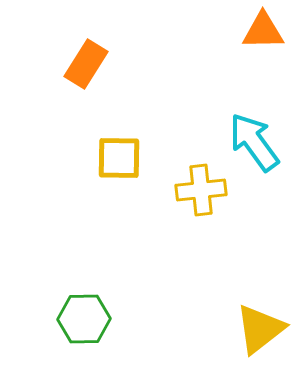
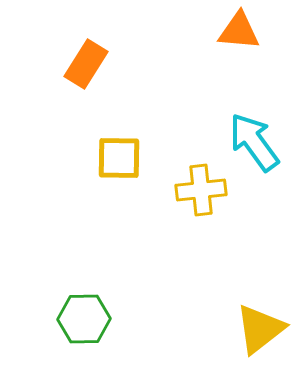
orange triangle: moved 24 px left; rotated 6 degrees clockwise
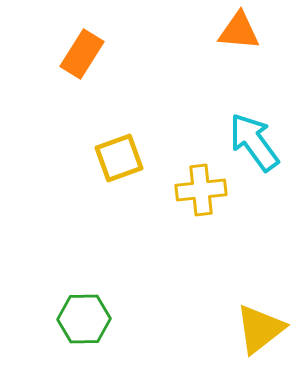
orange rectangle: moved 4 px left, 10 px up
yellow square: rotated 21 degrees counterclockwise
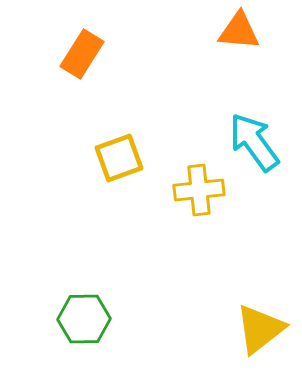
yellow cross: moved 2 px left
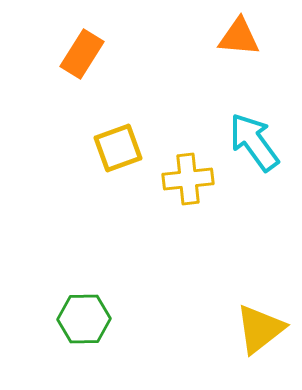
orange triangle: moved 6 px down
yellow square: moved 1 px left, 10 px up
yellow cross: moved 11 px left, 11 px up
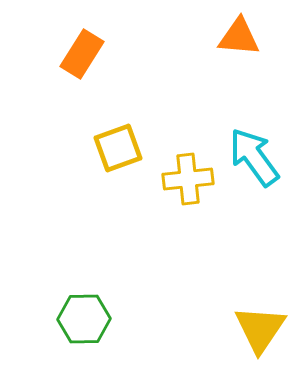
cyan arrow: moved 15 px down
yellow triangle: rotated 18 degrees counterclockwise
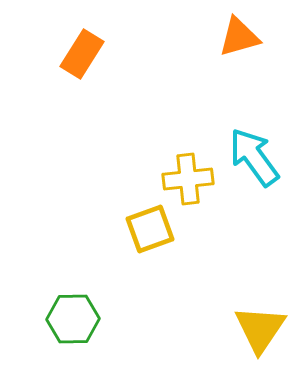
orange triangle: rotated 21 degrees counterclockwise
yellow square: moved 32 px right, 81 px down
green hexagon: moved 11 px left
